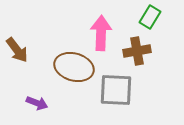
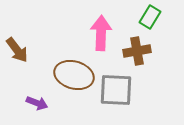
brown ellipse: moved 8 px down
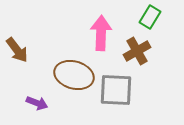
brown cross: rotated 20 degrees counterclockwise
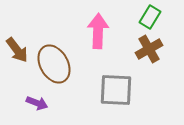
pink arrow: moved 3 px left, 2 px up
brown cross: moved 12 px right, 2 px up
brown ellipse: moved 20 px left, 11 px up; rotated 45 degrees clockwise
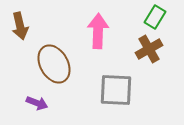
green rectangle: moved 5 px right
brown arrow: moved 3 px right, 24 px up; rotated 24 degrees clockwise
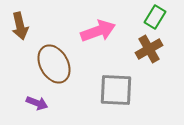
pink arrow: rotated 68 degrees clockwise
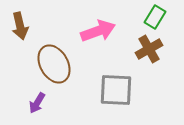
purple arrow: rotated 100 degrees clockwise
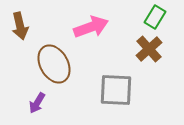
pink arrow: moved 7 px left, 4 px up
brown cross: rotated 12 degrees counterclockwise
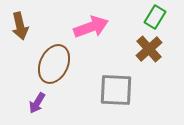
brown ellipse: rotated 54 degrees clockwise
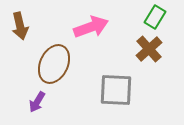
purple arrow: moved 1 px up
